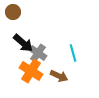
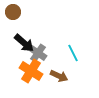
black arrow: moved 1 px right
cyan line: rotated 12 degrees counterclockwise
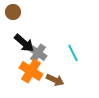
brown arrow: moved 4 px left, 4 px down
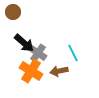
brown arrow: moved 4 px right, 9 px up; rotated 144 degrees clockwise
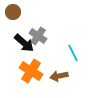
gray cross: moved 17 px up
brown arrow: moved 5 px down
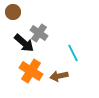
gray cross: moved 1 px right, 3 px up
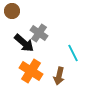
brown circle: moved 1 px left, 1 px up
brown arrow: rotated 66 degrees counterclockwise
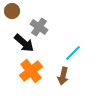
gray cross: moved 6 px up
cyan line: rotated 72 degrees clockwise
orange cross: rotated 20 degrees clockwise
brown arrow: moved 4 px right
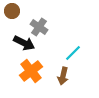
black arrow: rotated 15 degrees counterclockwise
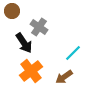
black arrow: rotated 30 degrees clockwise
brown arrow: moved 1 px right, 1 px down; rotated 42 degrees clockwise
